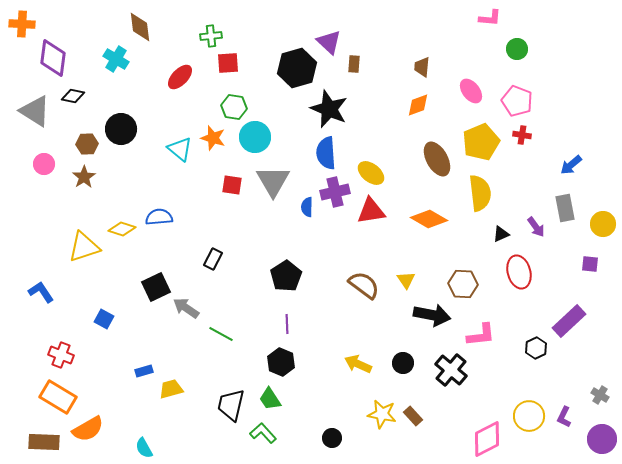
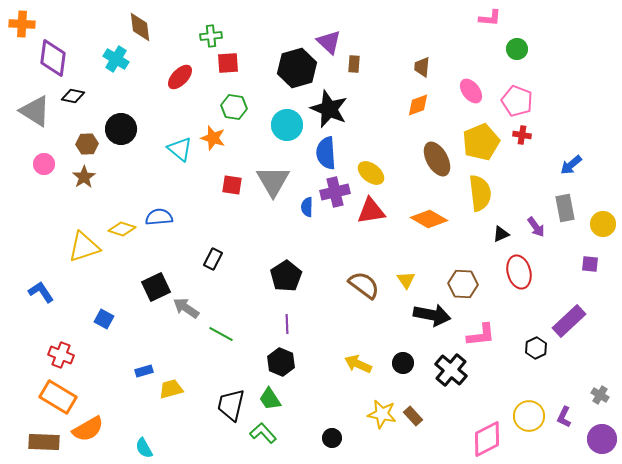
cyan circle at (255, 137): moved 32 px right, 12 px up
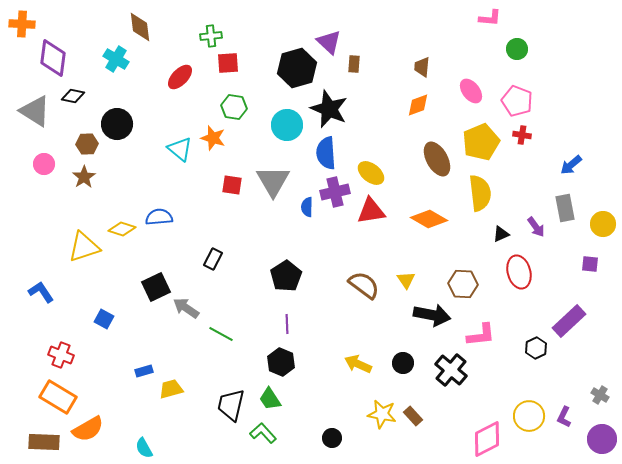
black circle at (121, 129): moved 4 px left, 5 px up
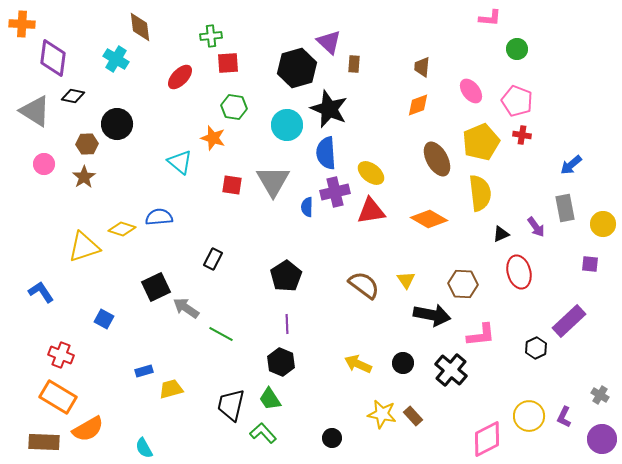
cyan triangle at (180, 149): moved 13 px down
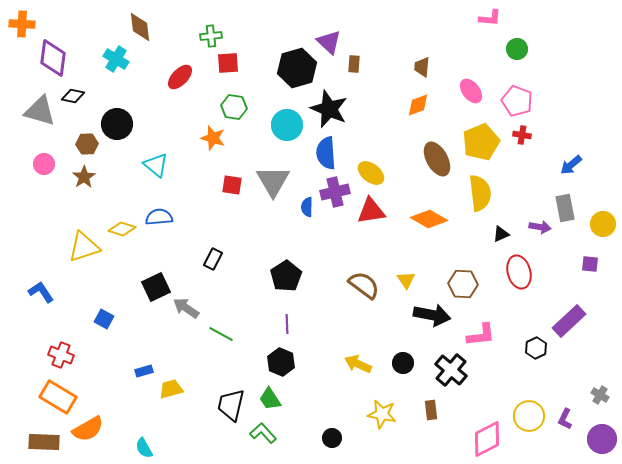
gray triangle at (35, 111): moved 5 px right; rotated 16 degrees counterclockwise
cyan triangle at (180, 162): moved 24 px left, 3 px down
purple arrow at (536, 227): moved 4 px right; rotated 45 degrees counterclockwise
brown rectangle at (413, 416): moved 18 px right, 6 px up; rotated 36 degrees clockwise
purple L-shape at (564, 417): moved 1 px right, 2 px down
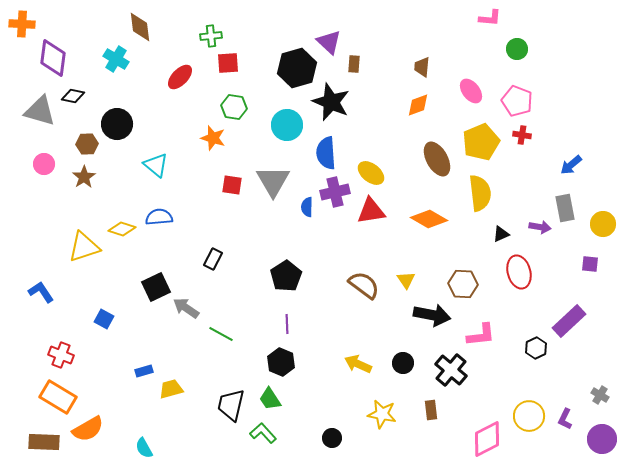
black star at (329, 109): moved 2 px right, 7 px up
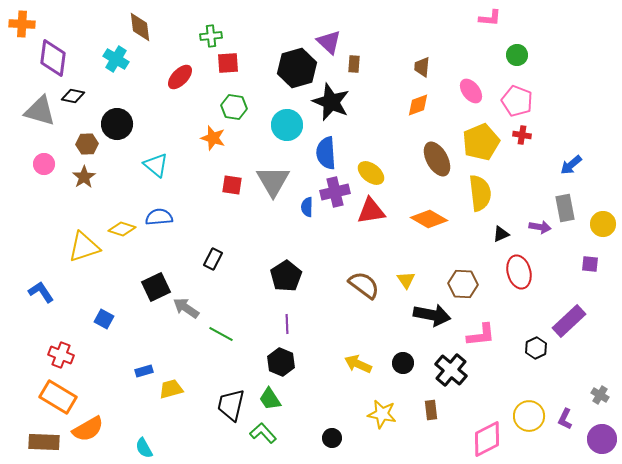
green circle at (517, 49): moved 6 px down
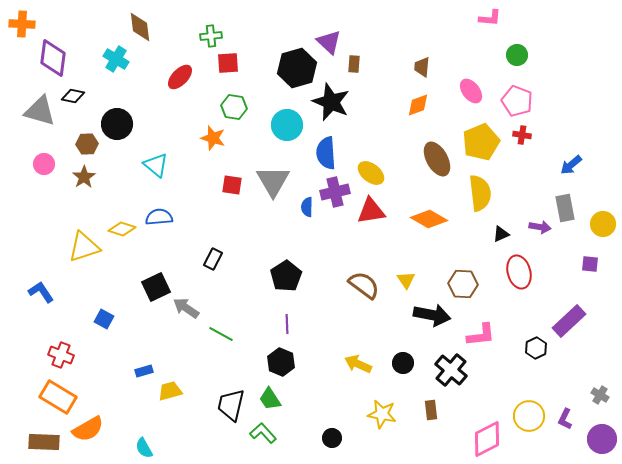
yellow trapezoid at (171, 389): moved 1 px left, 2 px down
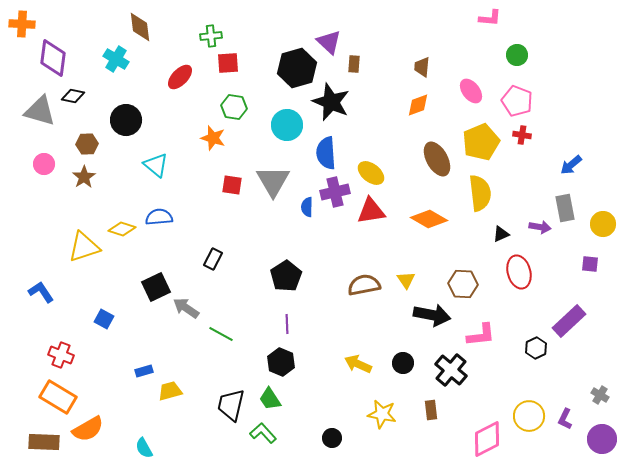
black circle at (117, 124): moved 9 px right, 4 px up
brown semicircle at (364, 285): rotated 48 degrees counterclockwise
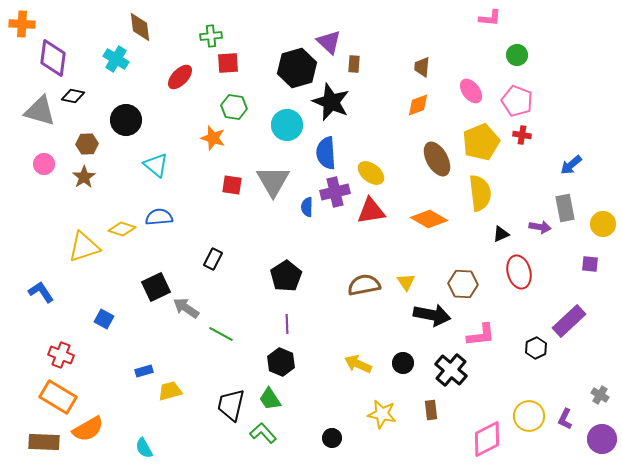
yellow triangle at (406, 280): moved 2 px down
